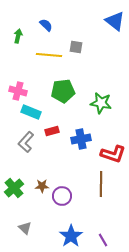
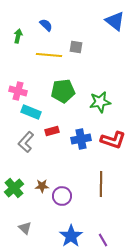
green star: moved 1 px left, 1 px up; rotated 20 degrees counterclockwise
red L-shape: moved 14 px up
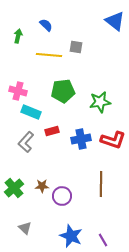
blue star: rotated 15 degrees counterclockwise
